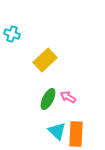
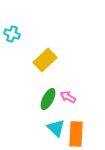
cyan triangle: moved 1 px left, 3 px up
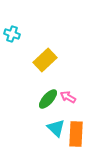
green ellipse: rotated 15 degrees clockwise
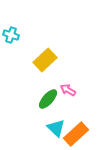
cyan cross: moved 1 px left, 1 px down
pink arrow: moved 7 px up
orange rectangle: rotated 45 degrees clockwise
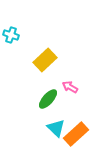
pink arrow: moved 2 px right, 3 px up
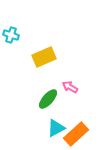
yellow rectangle: moved 1 px left, 3 px up; rotated 20 degrees clockwise
cyan triangle: rotated 48 degrees clockwise
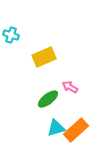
green ellipse: rotated 10 degrees clockwise
cyan triangle: rotated 12 degrees clockwise
orange rectangle: moved 4 px up
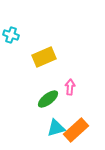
pink arrow: rotated 63 degrees clockwise
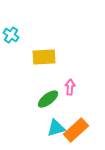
cyan cross: rotated 14 degrees clockwise
yellow rectangle: rotated 20 degrees clockwise
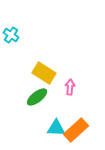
yellow rectangle: moved 16 px down; rotated 35 degrees clockwise
green ellipse: moved 11 px left, 2 px up
cyan triangle: rotated 18 degrees clockwise
